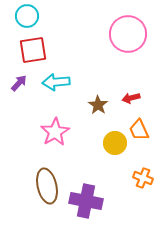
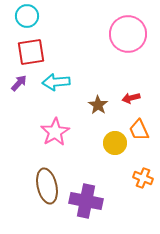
red square: moved 2 px left, 2 px down
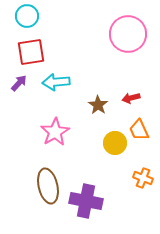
brown ellipse: moved 1 px right
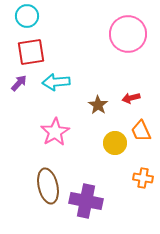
orange trapezoid: moved 2 px right, 1 px down
orange cross: rotated 12 degrees counterclockwise
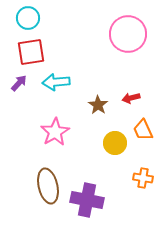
cyan circle: moved 1 px right, 2 px down
orange trapezoid: moved 2 px right, 1 px up
purple cross: moved 1 px right, 1 px up
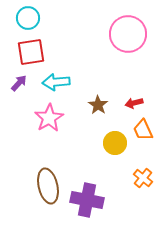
red arrow: moved 3 px right, 5 px down
pink star: moved 6 px left, 14 px up
orange cross: rotated 30 degrees clockwise
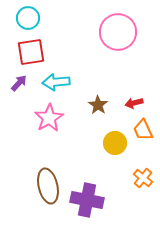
pink circle: moved 10 px left, 2 px up
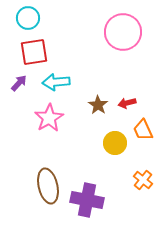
pink circle: moved 5 px right
red square: moved 3 px right
red arrow: moved 7 px left
orange cross: moved 2 px down
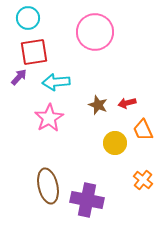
pink circle: moved 28 px left
purple arrow: moved 6 px up
brown star: rotated 12 degrees counterclockwise
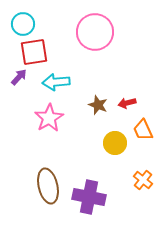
cyan circle: moved 5 px left, 6 px down
purple cross: moved 2 px right, 3 px up
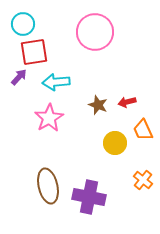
red arrow: moved 1 px up
